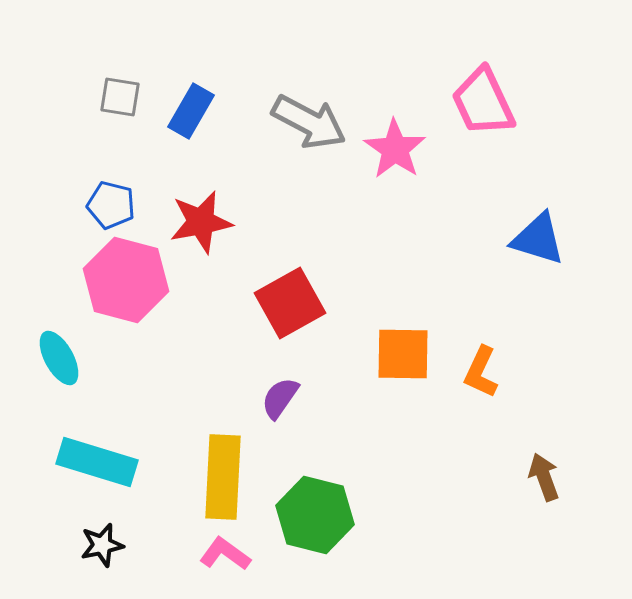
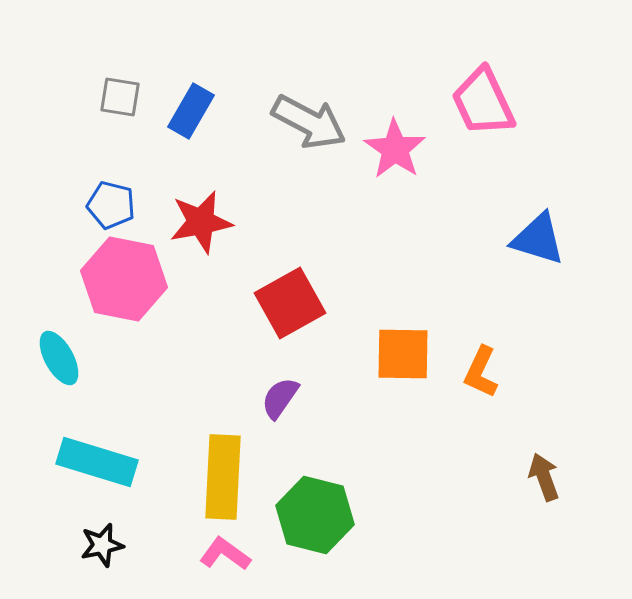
pink hexagon: moved 2 px left, 1 px up; rotated 4 degrees counterclockwise
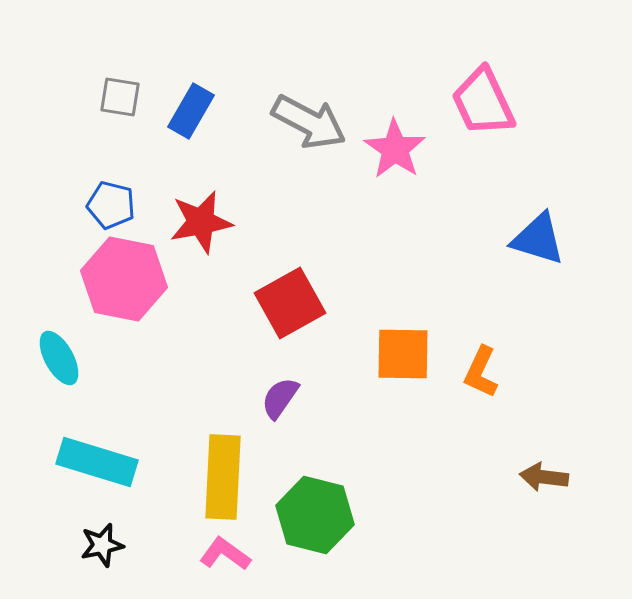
brown arrow: rotated 63 degrees counterclockwise
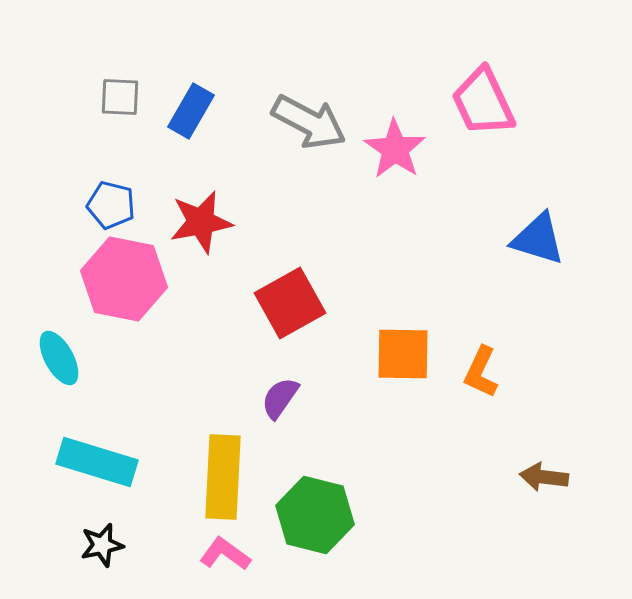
gray square: rotated 6 degrees counterclockwise
